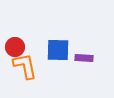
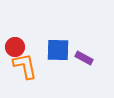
purple rectangle: rotated 24 degrees clockwise
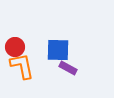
purple rectangle: moved 16 px left, 10 px down
orange L-shape: moved 3 px left
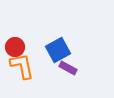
blue square: rotated 30 degrees counterclockwise
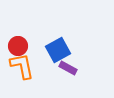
red circle: moved 3 px right, 1 px up
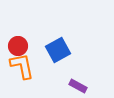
purple rectangle: moved 10 px right, 18 px down
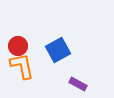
purple rectangle: moved 2 px up
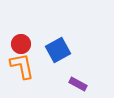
red circle: moved 3 px right, 2 px up
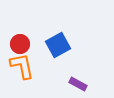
red circle: moved 1 px left
blue square: moved 5 px up
